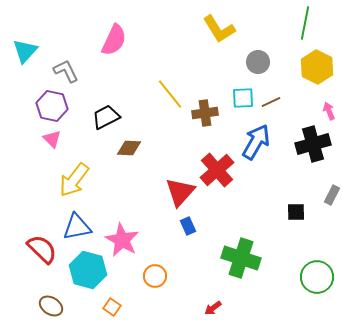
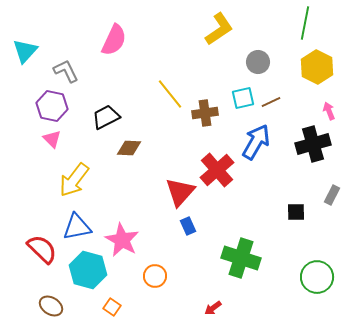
yellow L-shape: rotated 92 degrees counterclockwise
cyan square: rotated 10 degrees counterclockwise
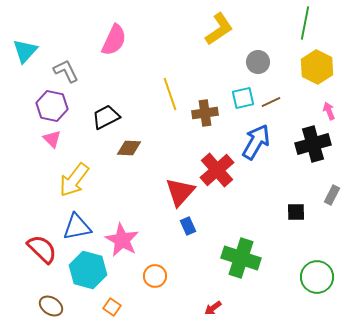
yellow line: rotated 20 degrees clockwise
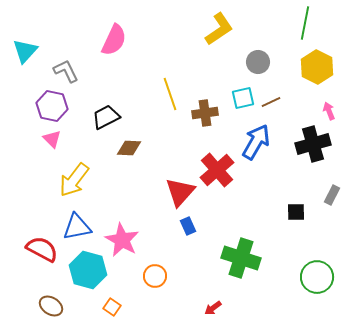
red semicircle: rotated 16 degrees counterclockwise
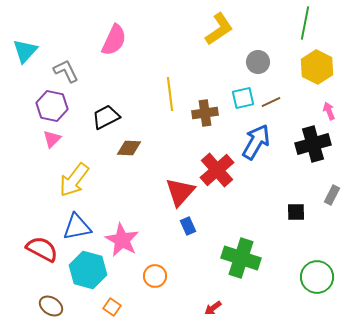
yellow line: rotated 12 degrees clockwise
pink triangle: rotated 30 degrees clockwise
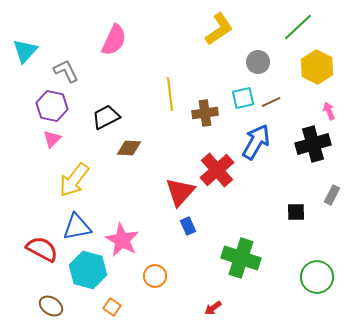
green line: moved 7 px left, 4 px down; rotated 36 degrees clockwise
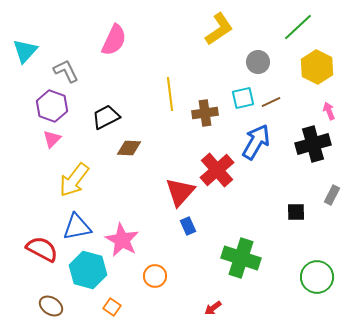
purple hexagon: rotated 8 degrees clockwise
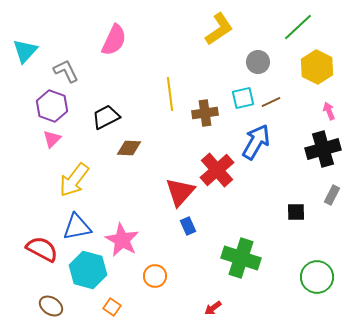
black cross: moved 10 px right, 5 px down
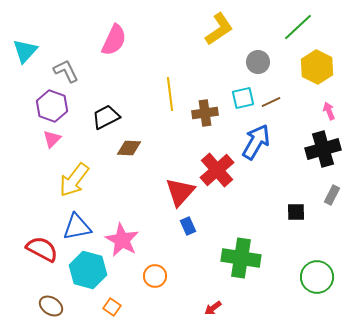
green cross: rotated 9 degrees counterclockwise
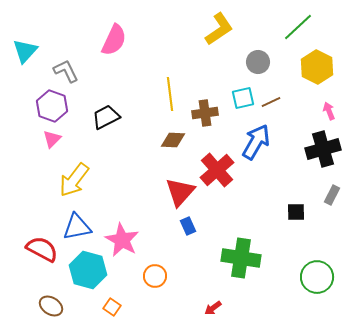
brown diamond: moved 44 px right, 8 px up
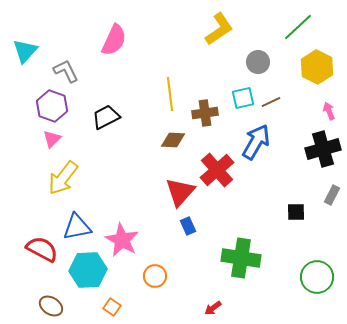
yellow arrow: moved 11 px left, 2 px up
cyan hexagon: rotated 18 degrees counterclockwise
